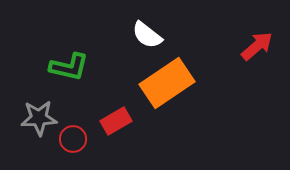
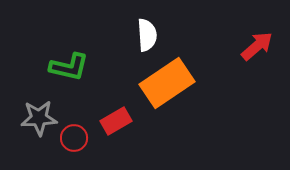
white semicircle: rotated 132 degrees counterclockwise
red circle: moved 1 px right, 1 px up
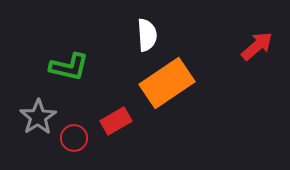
gray star: moved 1 px left, 1 px up; rotated 30 degrees counterclockwise
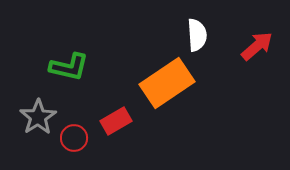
white semicircle: moved 50 px right
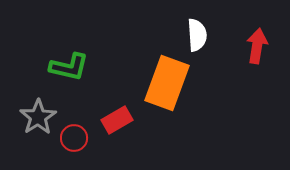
red arrow: rotated 40 degrees counterclockwise
orange rectangle: rotated 36 degrees counterclockwise
red rectangle: moved 1 px right, 1 px up
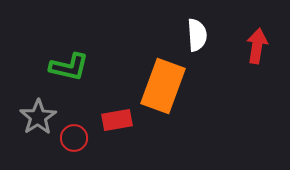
orange rectangle: moved 4 px left, 3 px down
red rectangle: rotated 20 degrees clockwise
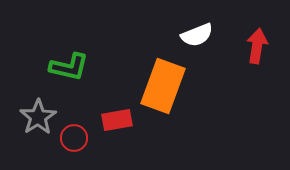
white semicircle: rotated 72 degrees clockwise
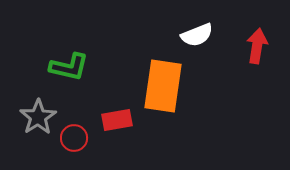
orange rectangle: rotated 12 degrees counterclockwise
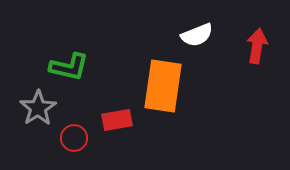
gray star: moved 9 px up
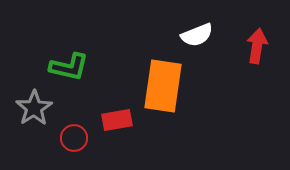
gray star: moved 4 px left
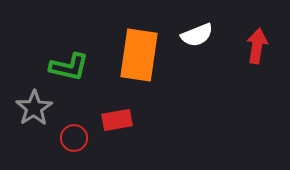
orange rectangle: moved 24 px left, 31 px up
